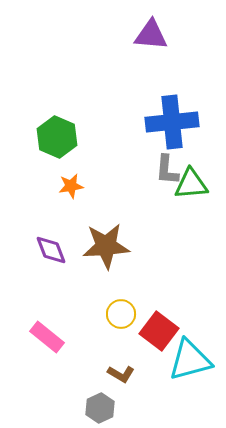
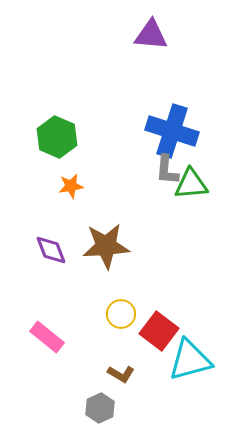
blue cross: moved 9 px down; rotated 24 degrees clockwise
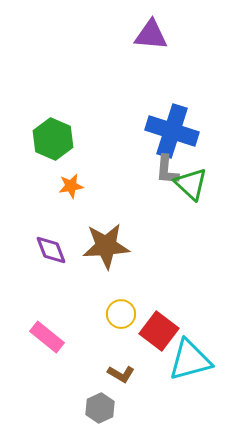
green hexagon: moved 4 px left, 2 px down
green triangle: rotated 48 degrees clockwise
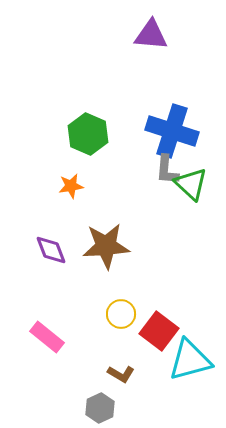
green hexagon: moved 35 px right, 5 px up
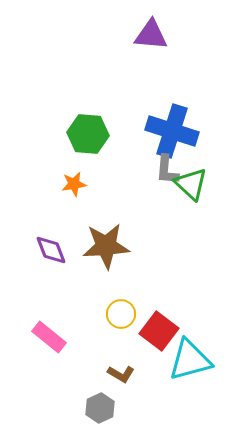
green hexagon: rotated 18 degrees counterclockwise
orange star: moved 3 px right, 2 px up
pink rectangle: moved 2 px right
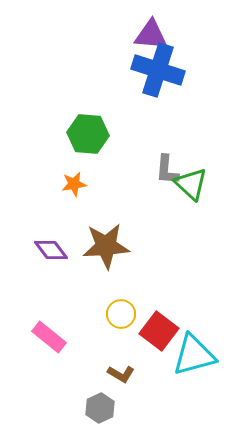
blue cross: moved 14 px left, 61 px up
purple diamond: rotated 16 degrees counterclockwise
cyan triangle: moved 4 px right, 5 px up
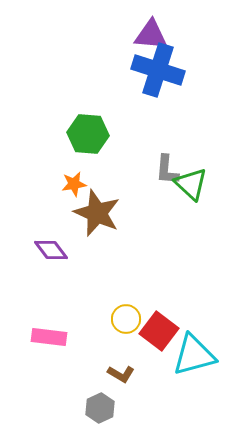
brown star: moved 9 px left, 33 px up; rotated 27 degrees clockwise
yellow circle: moved 5 px right, 5 px down
pink rectangle: rotated 32 degrees counterclockwise
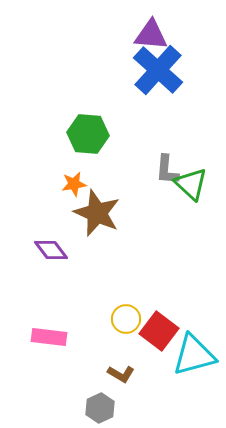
blue cross: rotated 24 degrees clockwise
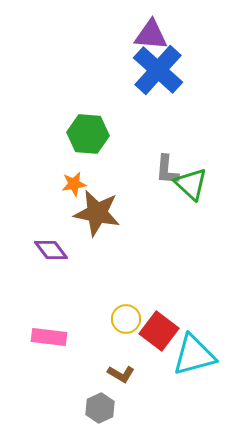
brown star: rotated 12 degrees counterclockwise
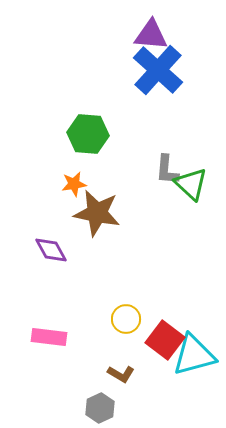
purple diamond: rotated 8 degrees clockwise
red square: moved 6 px right, 9 px down
